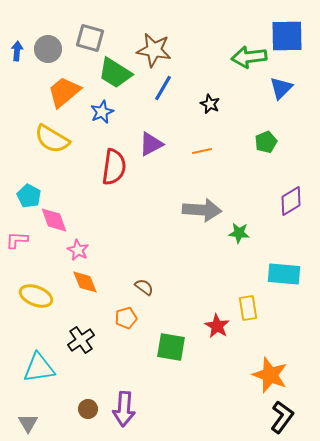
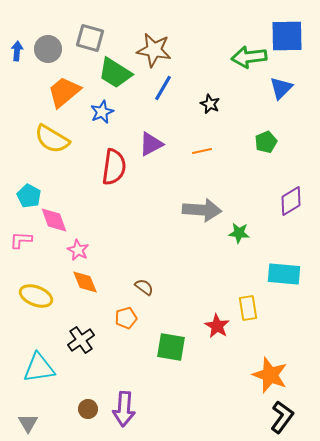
pink L-shape: moved 4 px right
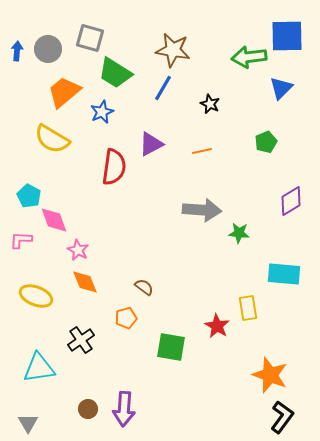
brown star: moved 19 px right
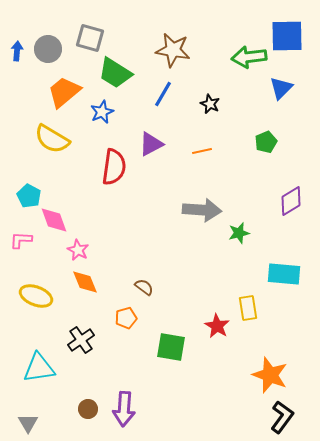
blue line: moved 6 px down
green star: rotated 20 degrees counterclockwise
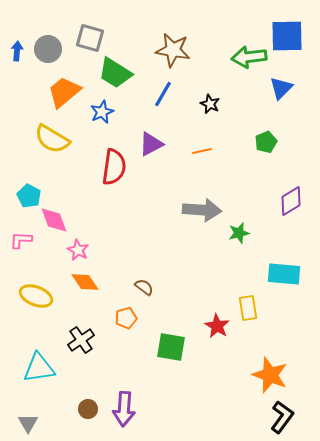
orange diamond: rotated 12 degrees counterclockwise
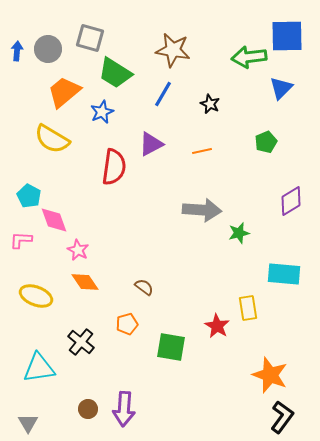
orange pentagon: moved 1 px right, 6 px down
black cross: moved 2 px down; rotated 16 degrees counterclockwise
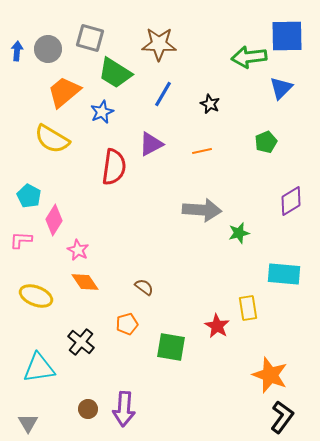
brown star: moved 14 px left, 6 px up; rotated 8 degrees counterclockwise
pink diamond: rotated 52 degrees clockwise
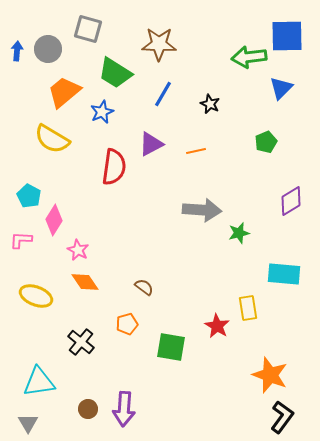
gray square: moved 2 px left, 9 px up
orange line: moved 6 px left
cyan triangle: moved 14 px down
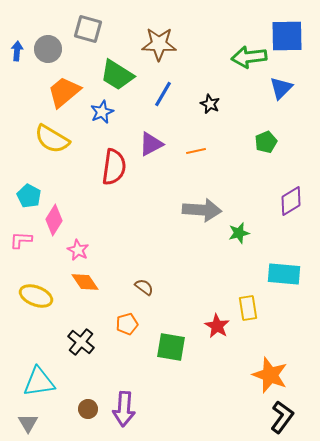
green trapezoid: moved 2 px right, 2 px down
